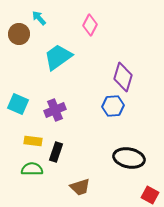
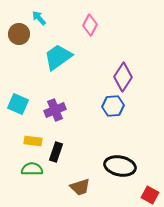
purple diamond: rotated 16 degrees clockwise
black ellipse: moved 9 px left, 8 px down
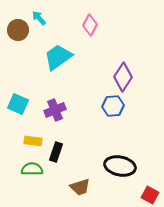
brown circle: moved 1 px left, 4 px up
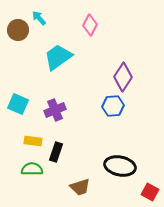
red square: moved 3 px up
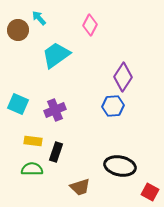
cyan trapezoid: moved 2 px left, 2 px up
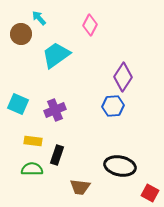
brown circle: moved 3 px right, 4 px down
black rectangle: moved 1 px right, 3 px down
brown trapezoid: rotated 25 degrees clockwise
red square: moved 1 px down
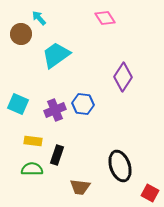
pink diamond: moved 15 px right, 7 px up; rotated 60 degrees counterclockwise
blue hexagon: moved 30 px left, 2 px up; rotated 10 degrees clockwise
black ellipse: rotated 60 degrees clockwise
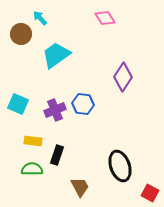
cyan arrow: moved 1 px right
brown trapezoid: rotated 125 degrees counterclockwise
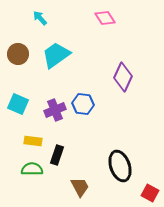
brown circle: moved 3 px left, 20 px down
purple diamond: rotated 8 degrees counterclockwise
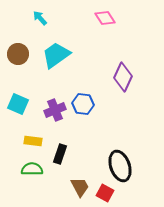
black rectangle: moved 3 px right, 1 px up
red square: moved 45 px left
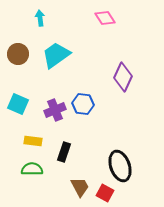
cyan arrow: rotated 35 degrees clockwise
black rectangle: moved 4 px right, 2 px up
